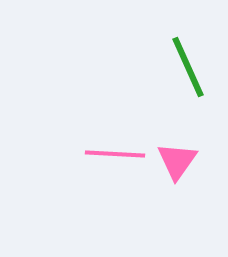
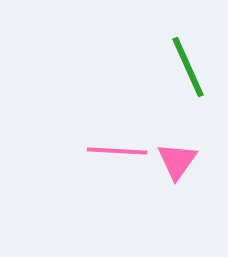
pink line: moved 2 px right, 3 px up
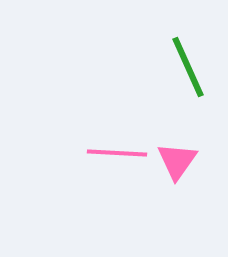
pink line: moved 2 px down
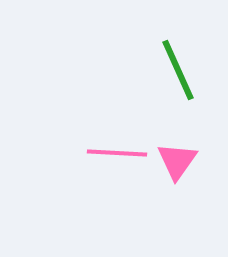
green line: moved 10 px left, 3 px down
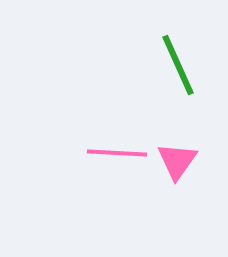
green line: moved 5 px up
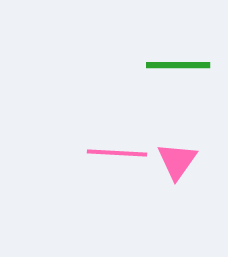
green line: rotated 66 degrees counterclockwise
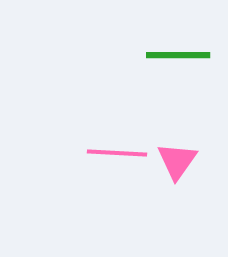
green line: moved 10 px up
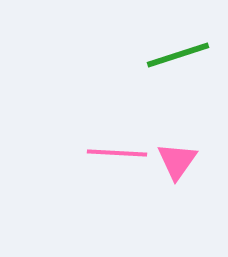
green line: rotated 18 degrees counterclockwise
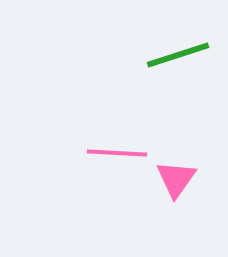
pink triangle: moved 1 px left, 18 px down
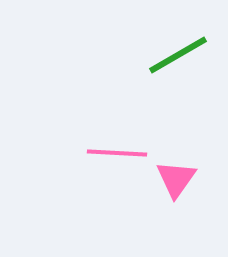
green line: rotated 12 degrees counterclockwise
